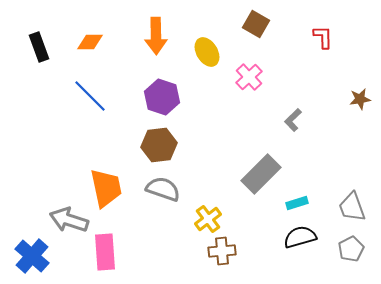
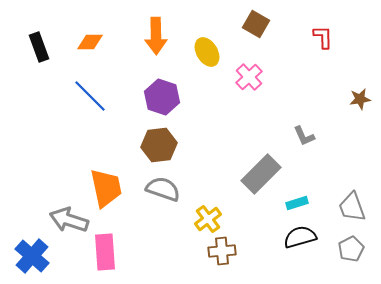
gray L-shape: moved 11 px right, 16 px down; rotated 70 degrees counterclockwise
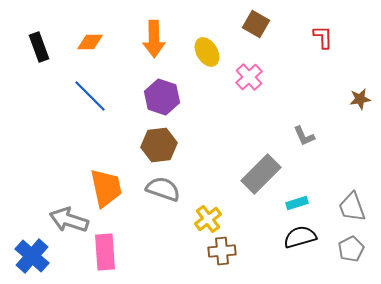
orange arrow: moved 2 px left, 3 px down
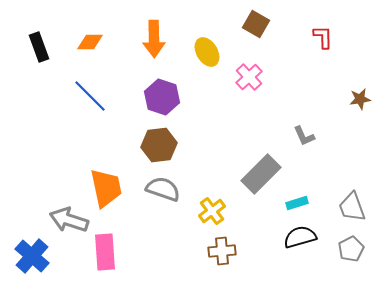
yellow cross: moved 4 px right, 8 px up
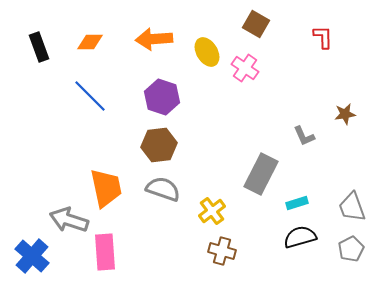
orange arrow: rotated 87 degrees clockwise
pink cross: moved 4 px left, 9 px up; rotated 12 degrees counterclockwise
brown star: moved 15 px left, 15 px down
gray rectangle: rotated 18 degrees counterclockwise
brown cross: rotated 20 degrees clockwise
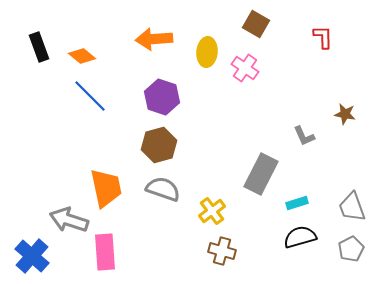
orange diamond: moved 8 px left, 14 px down; rotated 40 degrees clockwise
yellow ellipse: rotated 36 degrees clockwise
brown star: rotated 20 degrees clockwise
brown hexagon: rotated 8 degrees counterclockwise
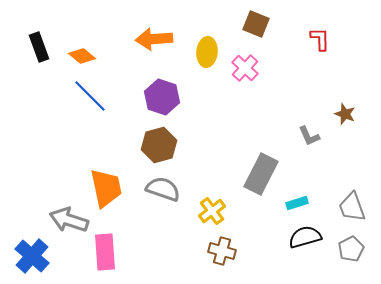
brown square: rotated 8 degrees counterclockwise
red L-shape: moved 3 px left, 2 px down
pink cross: rotated 8 degrees clockwise
brown star: rotated 10 degrees clockwise
gray L-shape: moved 5 px right
black semicircle: moved 5 px right
